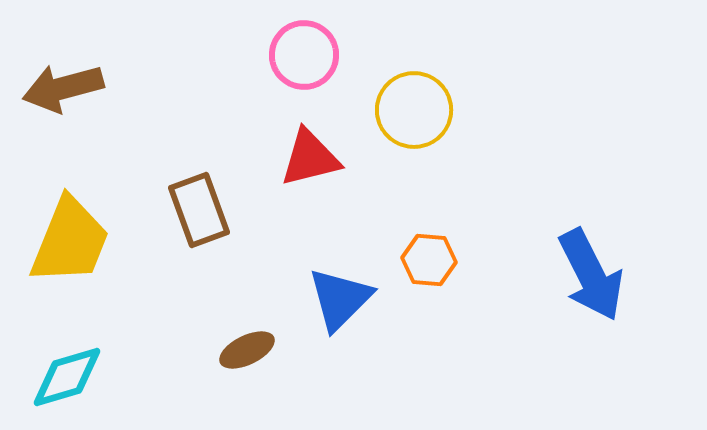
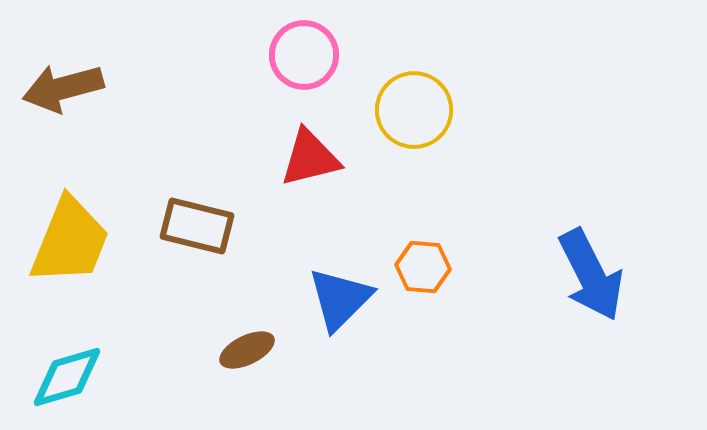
brown rectangle: moved 2 px left, 16 px down; rotated 56 degrees counterclockwise
orange hexagon: moved 6 px left, 7 px down
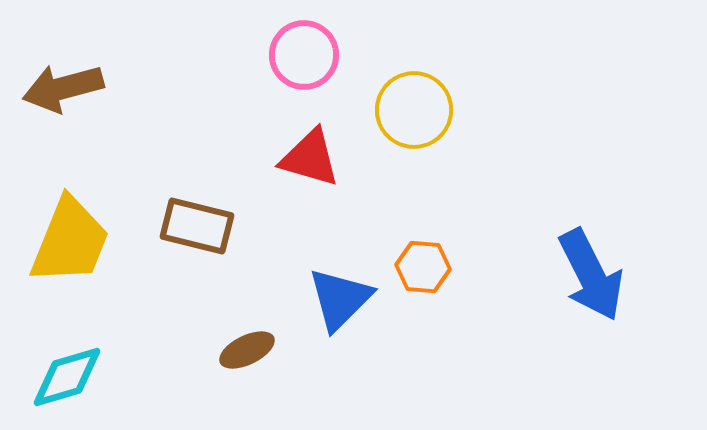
red triangle: rotated 30 degrees clockwise
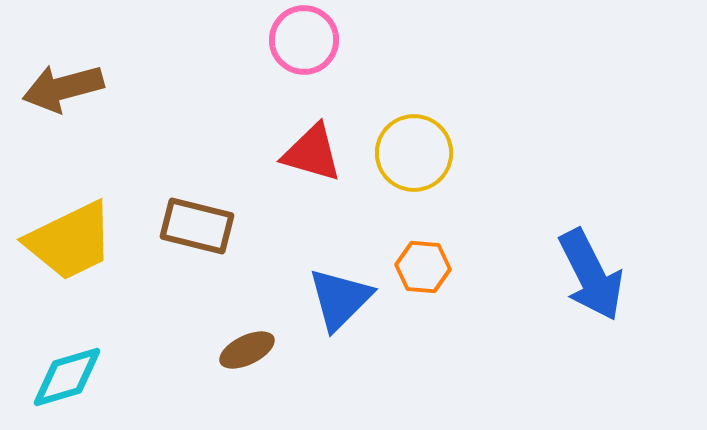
pink circle: moved 15 px up
yellow circle: moved 43 px down
red triangle: moved 2 px right, 5 px up
yellow trapezoid: rotated 42 degrees clockwise
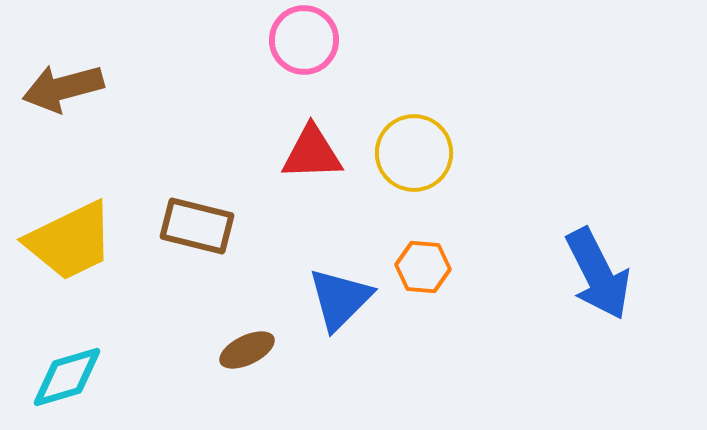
red triangle: rotated 18 degrees counterclockwise
blue arrow: moved 7 px right, 1 px up
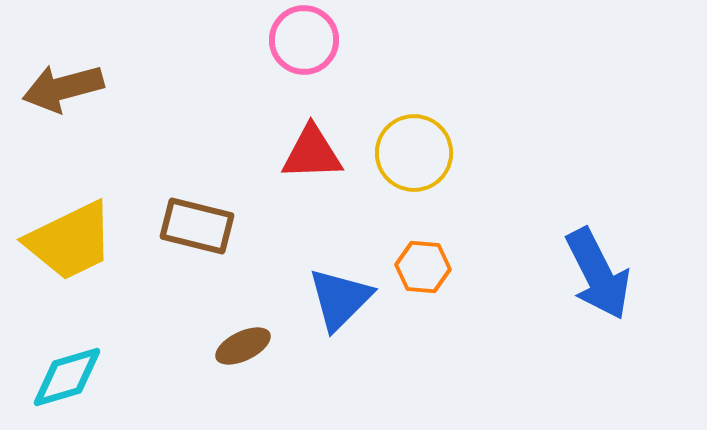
brown ellipse: moved 4 px left, 4 px up
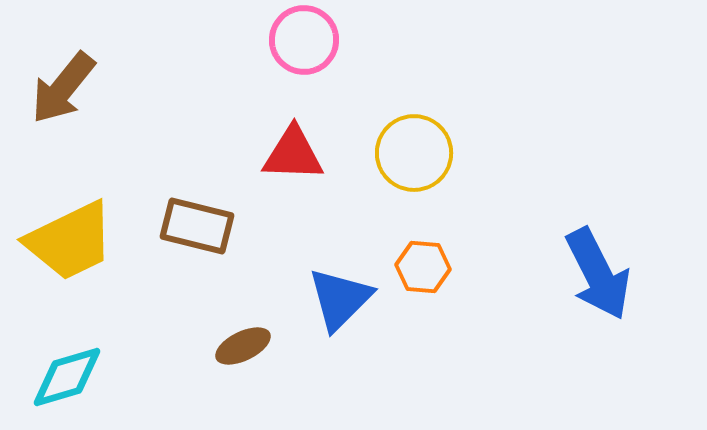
brown arrow: rotated 36 degrees counterclockwise
red triangle: moved 19 px left, 1 px down; rotated 4 degrees clockwise
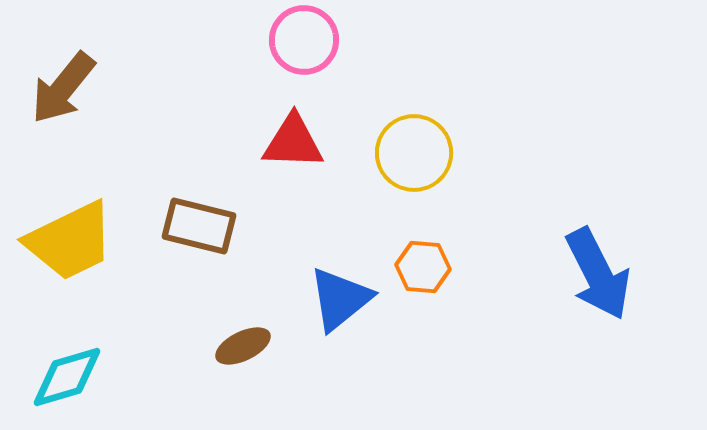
red triangle: moved 12 px up
brown rectangle: moved 2 px right
blue triangle: rotated 6 degrees clockwise
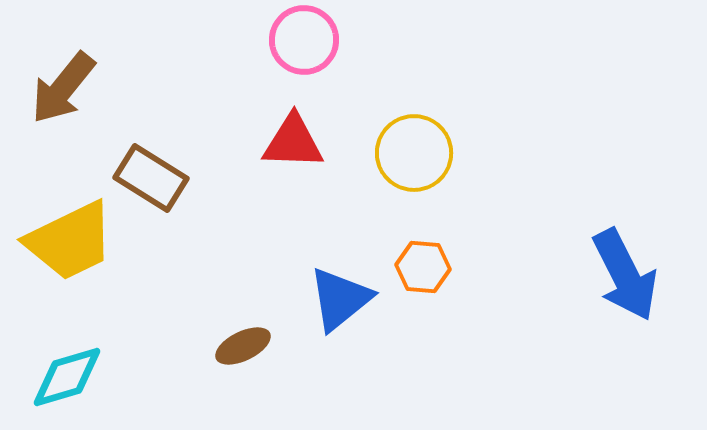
brown rectangle: moved 48 px left, 48 px up; rotated 18 degrees clockwise
blue arrow: moved 27 px right, 1 px down
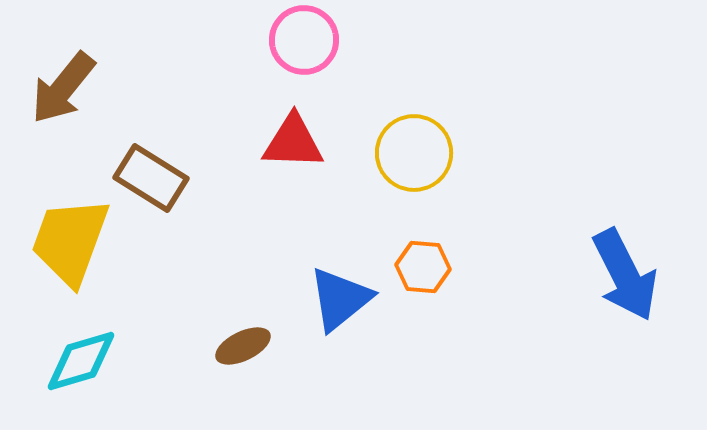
yellow trapezoid: rotated 136 degrees clockwise
cyan diamond: moved 14 px right, 16 px up
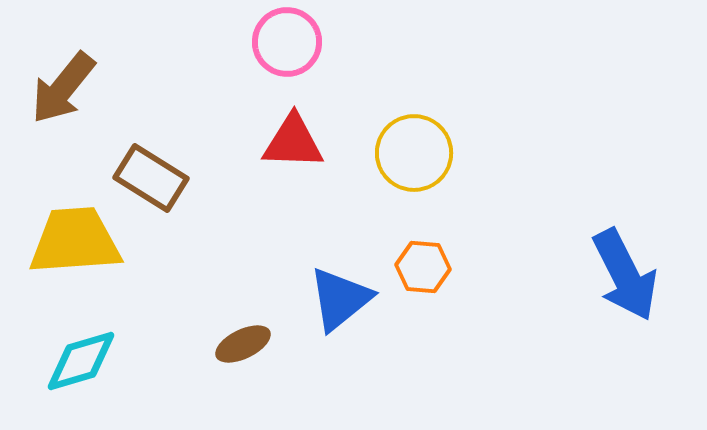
pink circle: moved 17 px left, 2 px down
yellow trapezoid: moved 5 px right; rotated 66 degrees clockwise
brown ellipse: moved 2 px up
